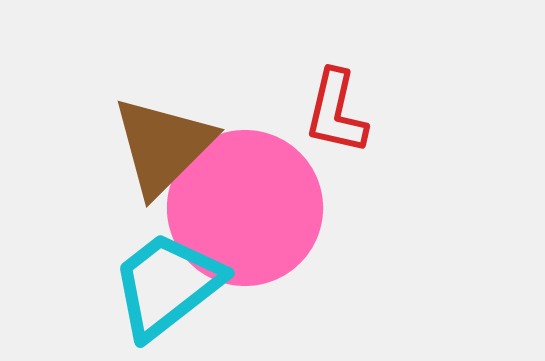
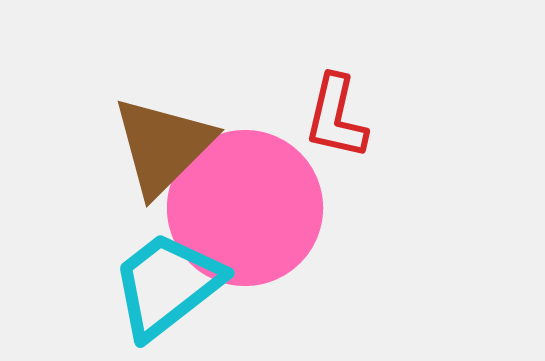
red L-shape: moved 5 px down
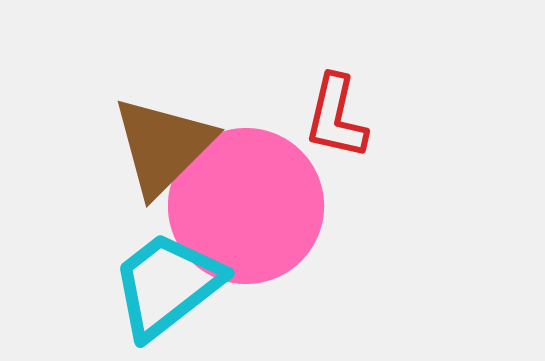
pink circle: moved 1 px right, 2 px up
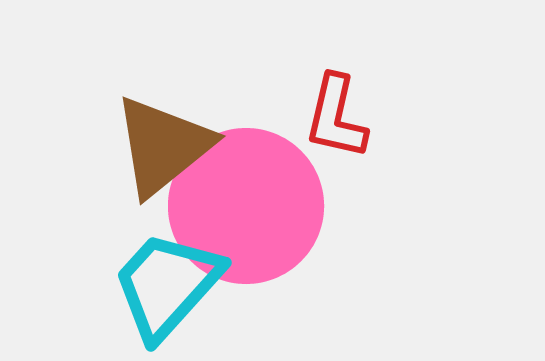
brown triangle: rotated 6 degrees clockwise
cyan trapezoid: rotated 10 degrees counterclockwise
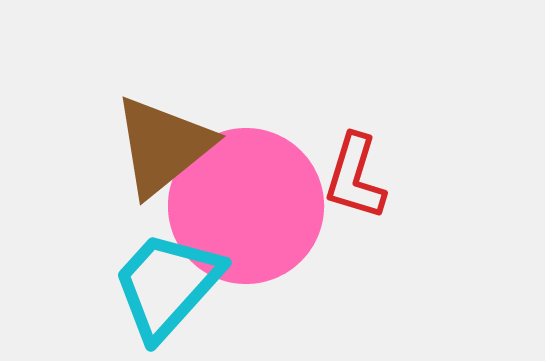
red L-shape: moved 19 px right, 60 px down; rotated 4 degrees clockwise
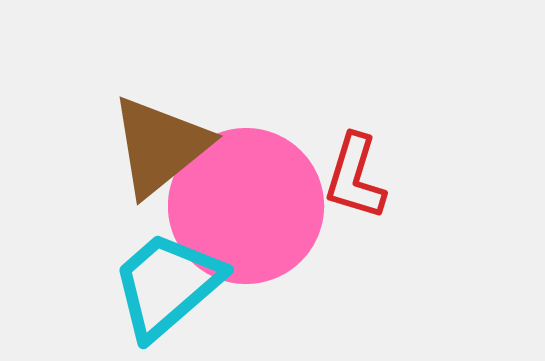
brown triangle: moved 3 px left
cyan trapezoid: rotated 7 degrees clockwise
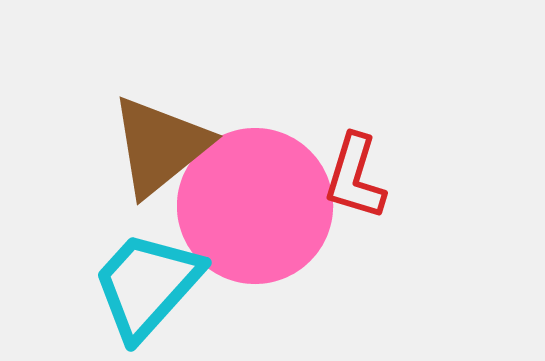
pink circle: moved 9 px right
cyan trapezoid: moved 20 px left; rotated 7 degrees counterclockwise
